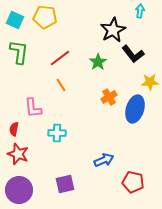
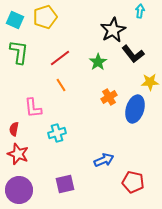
yellow pentagon: rotated 25 degrees counterclockwise
cyan cross: rotated 18 degrees counterclockwise
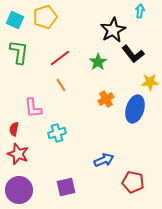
orange cross: moved 3 px left, 2 px down
purple square: moved 1 px right, 3 px down
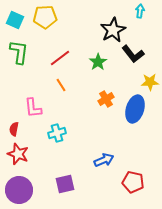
yellow pentagon: rotated 15 degrees clockwise
purple square: moved 1 px left, 3 px up
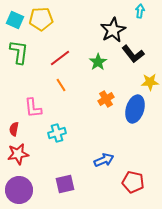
yellow pentagon: moved 4 px left, 2 px down
red star: rotated 30 degrees counterclockwise
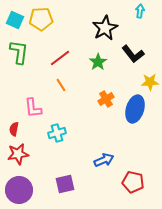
black star: moved 8 px left, 2 px up
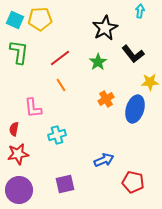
yellow pentagon: moved 1 px left
cyan cross: moved 2 px down
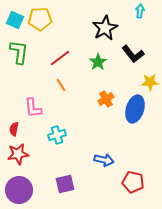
blue arrow: rotated 36 degrees clockwise
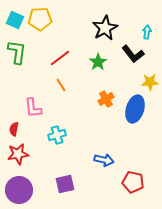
cyan arrow: moved 7 px right, 21 px down
green L-shape: moved 2 px left
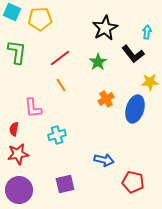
cyan square: moved 3 px left, 8 px up
